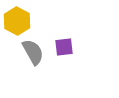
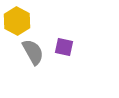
purple square: rotated 18 degrees clockwise
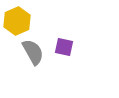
yellow hexagon: rotated 8 degrees clockwise
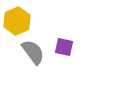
gray semicircle: rotated 8 degrees counterclockwise
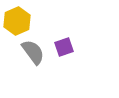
purple square: rotated 30 degrees counterclockwise
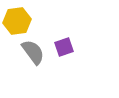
yellow hexagon: rotated 16 degrees clockwise
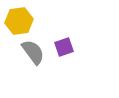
yellow hexagon: moved 2 px right
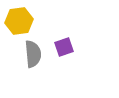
gray semicircle: moved 2 px down; rotated 32 degrees clockwise
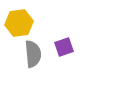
yellow hexagon: moved 2 px down
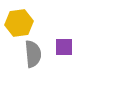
purple square: rotated 18 degrees clockwise
